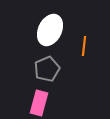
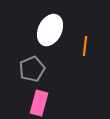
orange line: moved 1 px right
gray pentagon: moved 15 px left
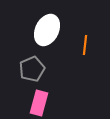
white ellipse: moved 3 px left
orange line: moved 1 px up
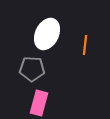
white ellipse: moved 4 px down
gray pentagon: rotated 25 degrees clockwise
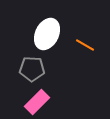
orange line: rotated 66 degrees counterclockwise
pink rectangle: moved 2 px left, 1 px up; rotated 30 degrees clockwise
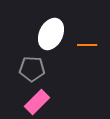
white ellipse: moved 4 px right
orange line: moved 2 px right; rotated 30 degrees counterclockwise
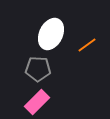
orange line: rotated 36 degrees counterclockwise
gray pentagon: moved 6 px right
